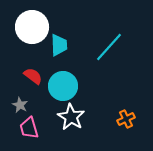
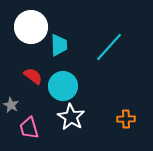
white circle: moved 1 px left
gray star: moved 9 px left
orange cross: rotated 24 degrees clockwise
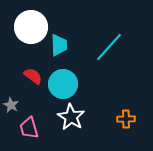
cyan circle: moved 2 px up
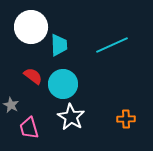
cyan line: moved 3 px right, 2 px up; rotated 24 degrees clockwise
